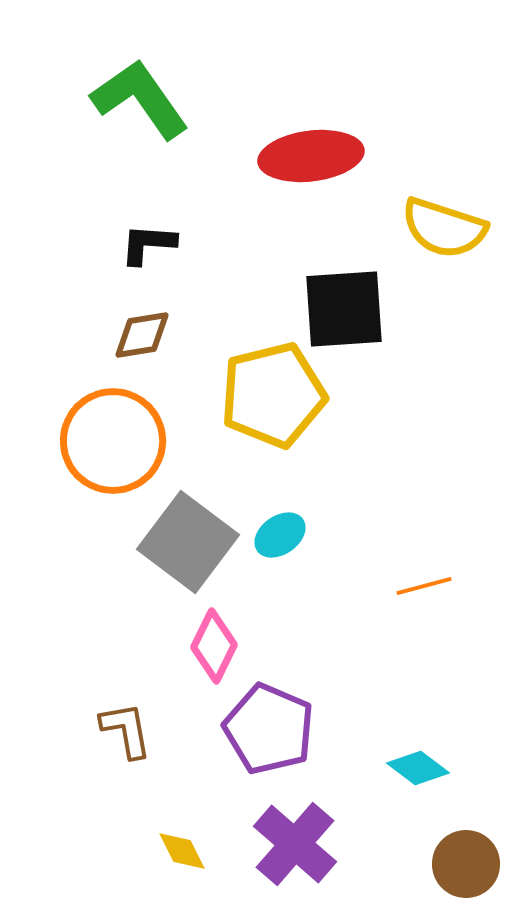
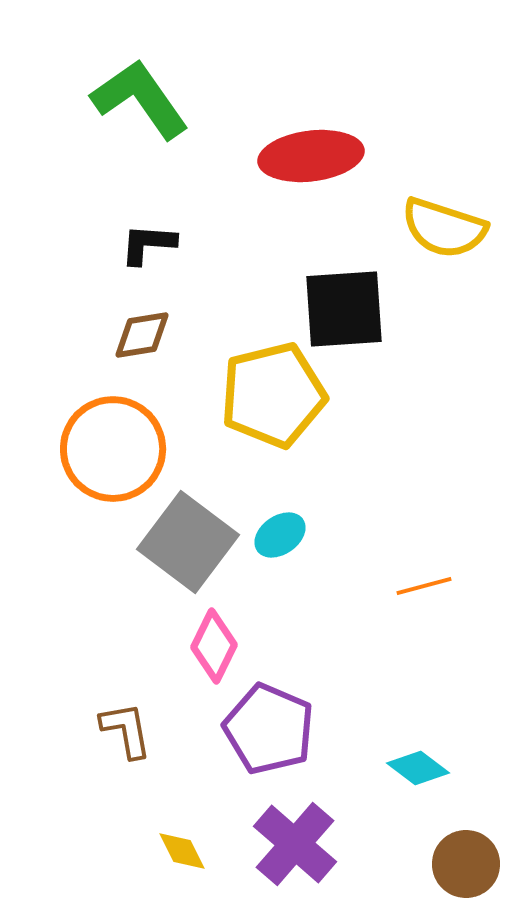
orange circle: moved 8 px down
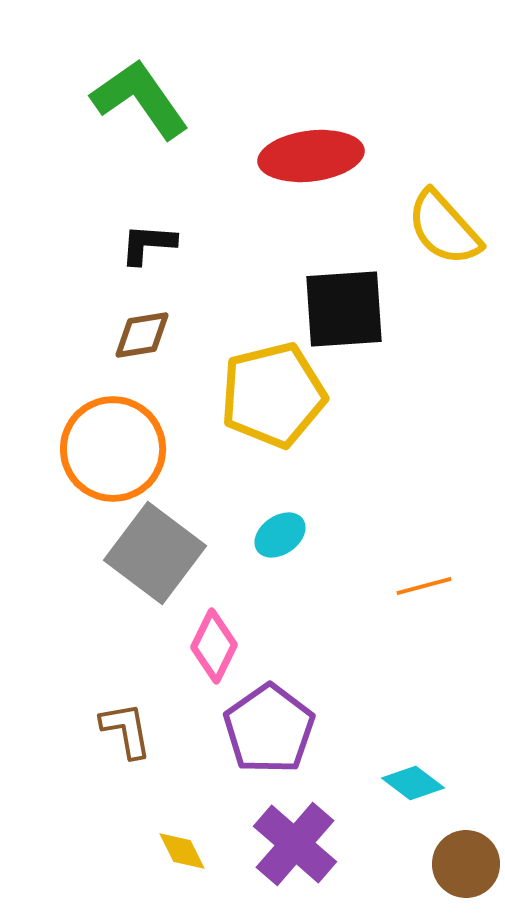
yellow semicircle: rotated 30 degrees clockwise
gray square: moved 33 px left, 11 px down
purple pentagon: rotated 14 degrees clockwise
cyan diamond: moved 5 px left, 15 px down
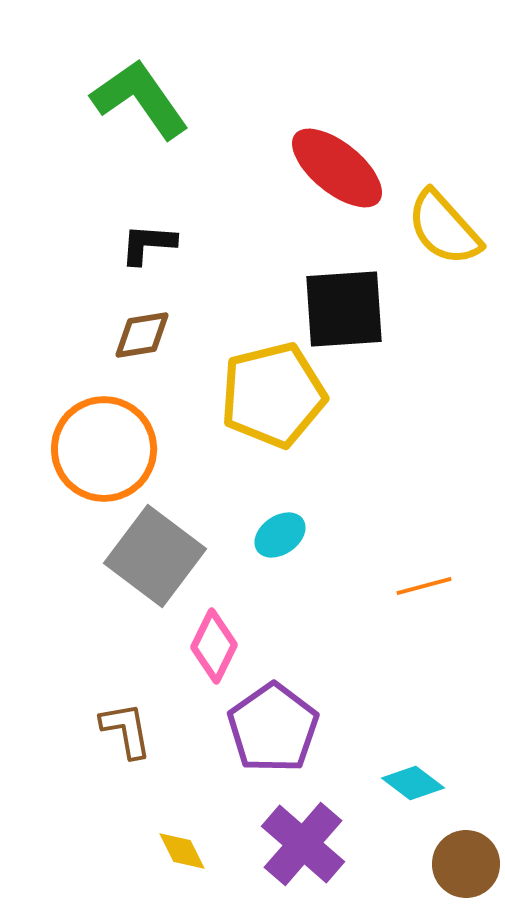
red ellipse: moved 26 px right, 12 px down; rotated 46 degrees clockwise
orange circle: moved 9 px left
gray square: moved 3 px down
purple pentagon: moved 4 px right, 1 px up
purple cross: moved 8 px right
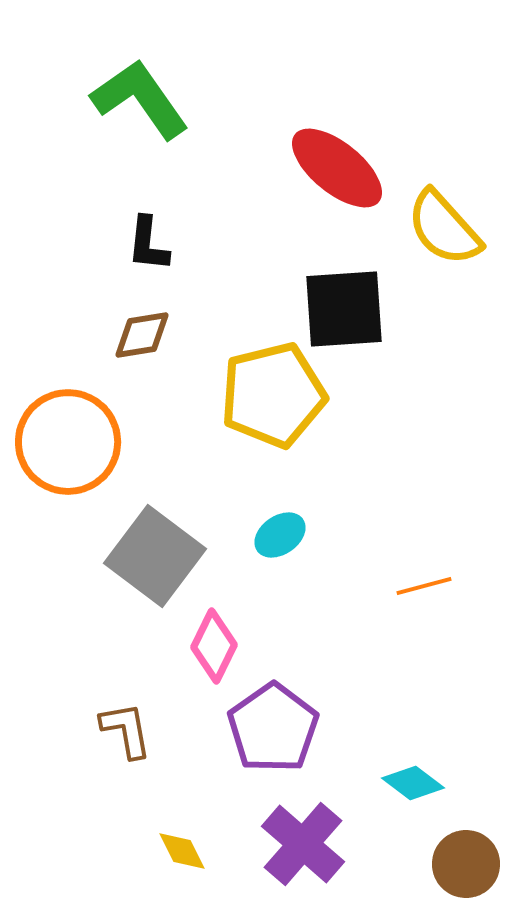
black L-shape: rotated 88 degrees counterclockwise
orange circle: moved 36 px left, 7 px up
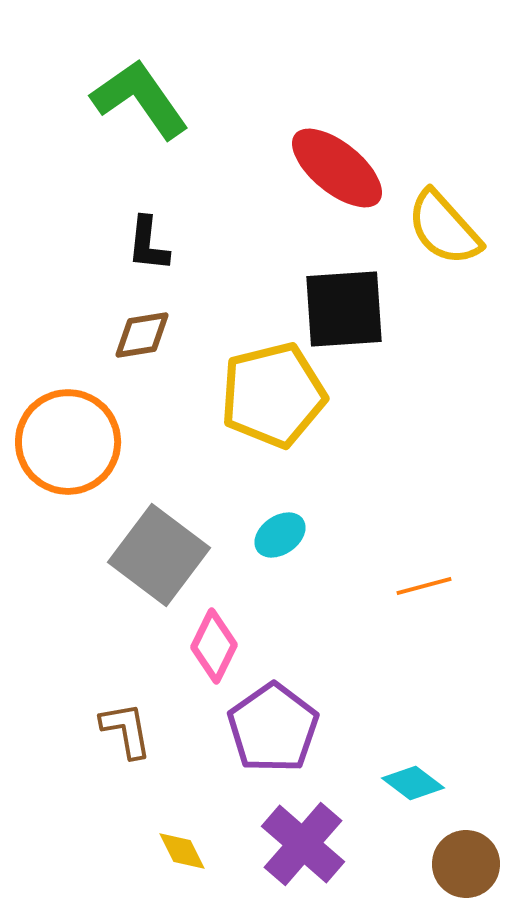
gray square: moved 4 px right, 1 px up
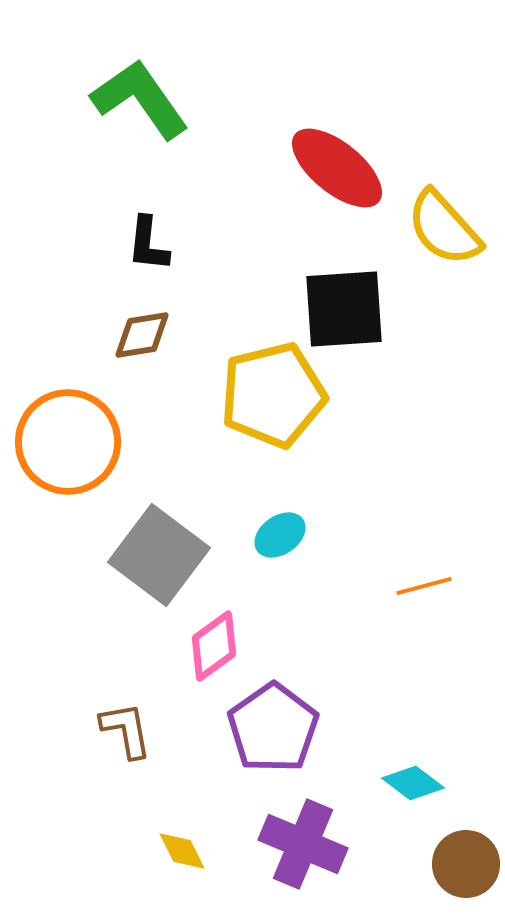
pink diamond: rotated 28 degrees clockwise
purple cross: rotated 18 degrees counterclockwise
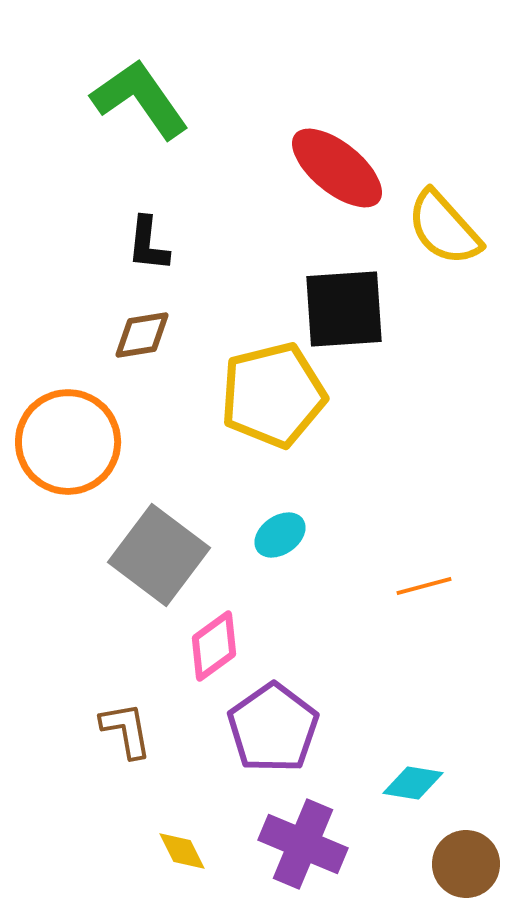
cyan diamond: rotated 28 degrees counterclockwise
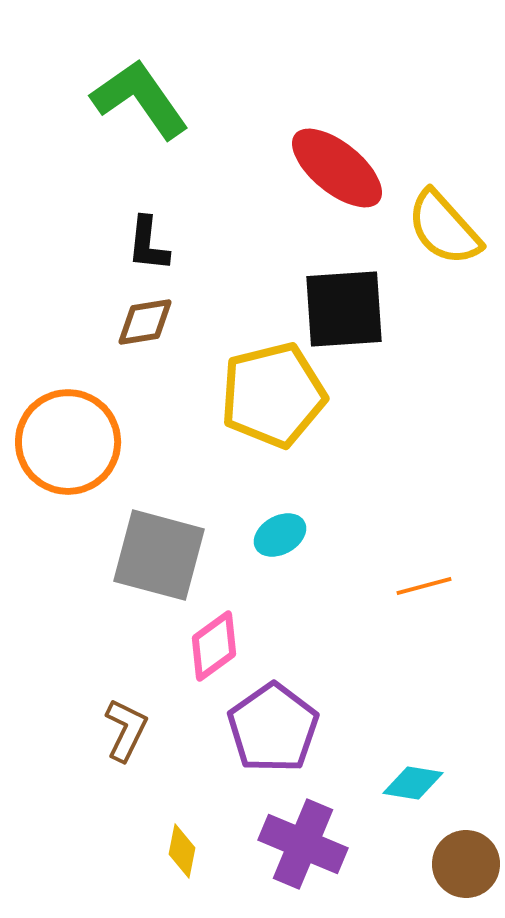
brown diamond: moved 3 px right, 13 px up
cyan ellipse: rotated 6 degrees clockwise
gray square: rotated 22 degrees counterclockwise
brown L-shape: rotated 36 degrees clockwise
yellow diamond: rotated 38 degrees clockwise
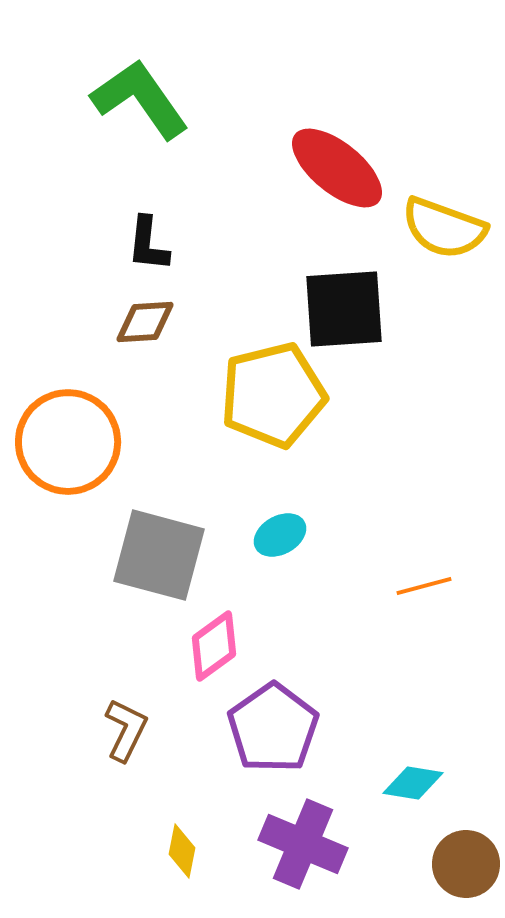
yellow semicircle: rotated 28 degrees counterclockwise
brown diamond: rotated 6 degrees clockwise
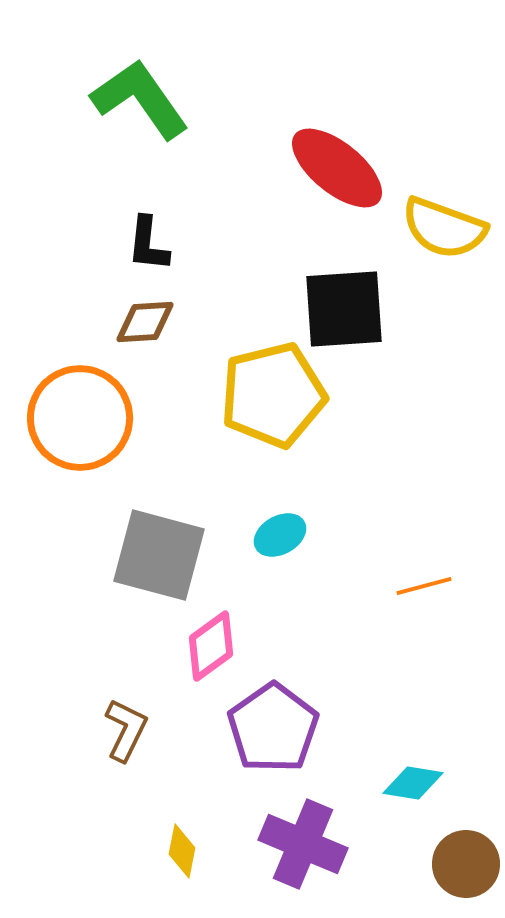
orange circle: moved 12 px right, 24 px up
pink diamond: moved 3 px left
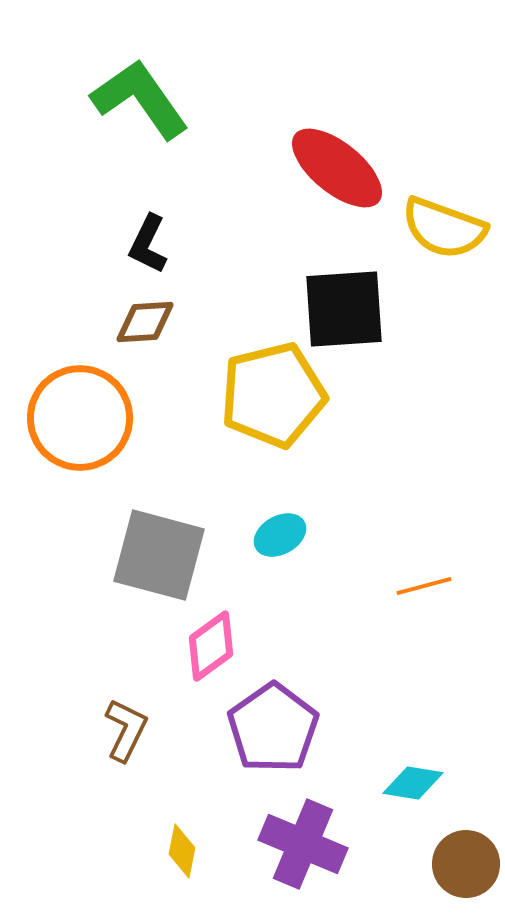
black L-shape: rotated 20 degrees clockwise
